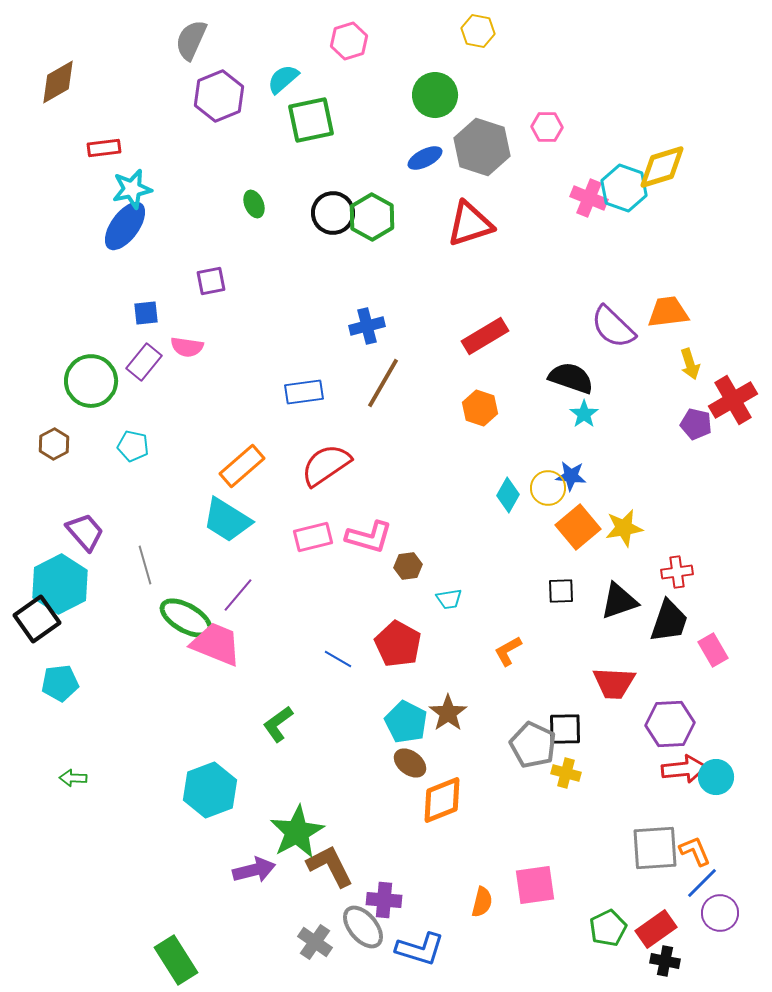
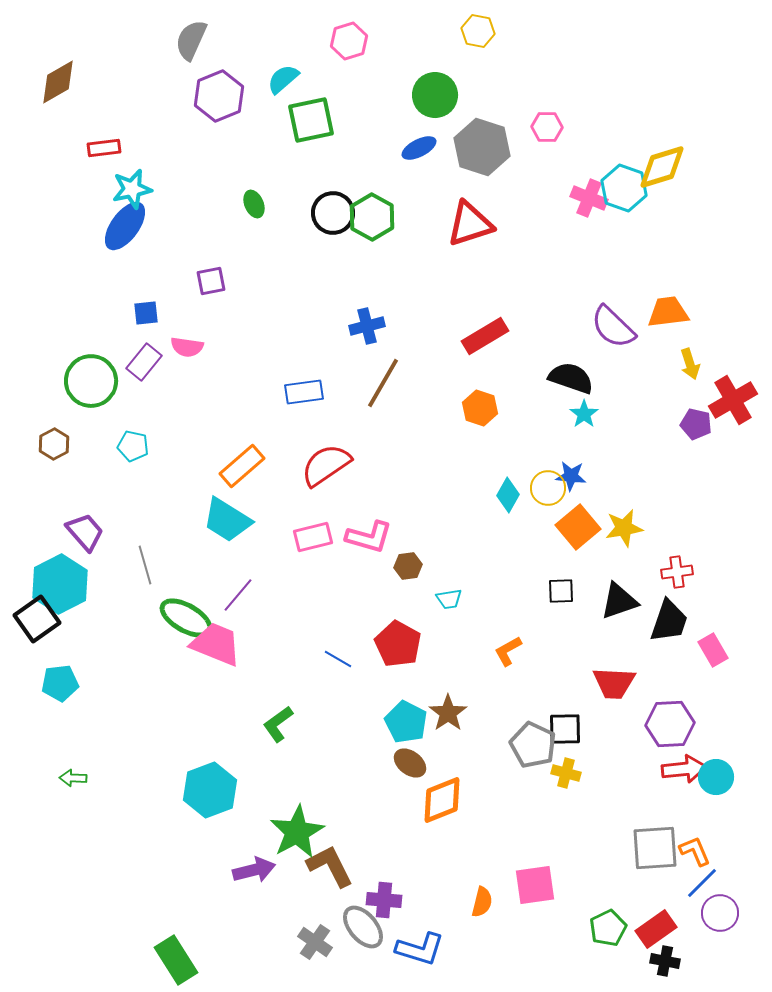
blue ellipse at (425, 158): moved 6 px left, 10 px up
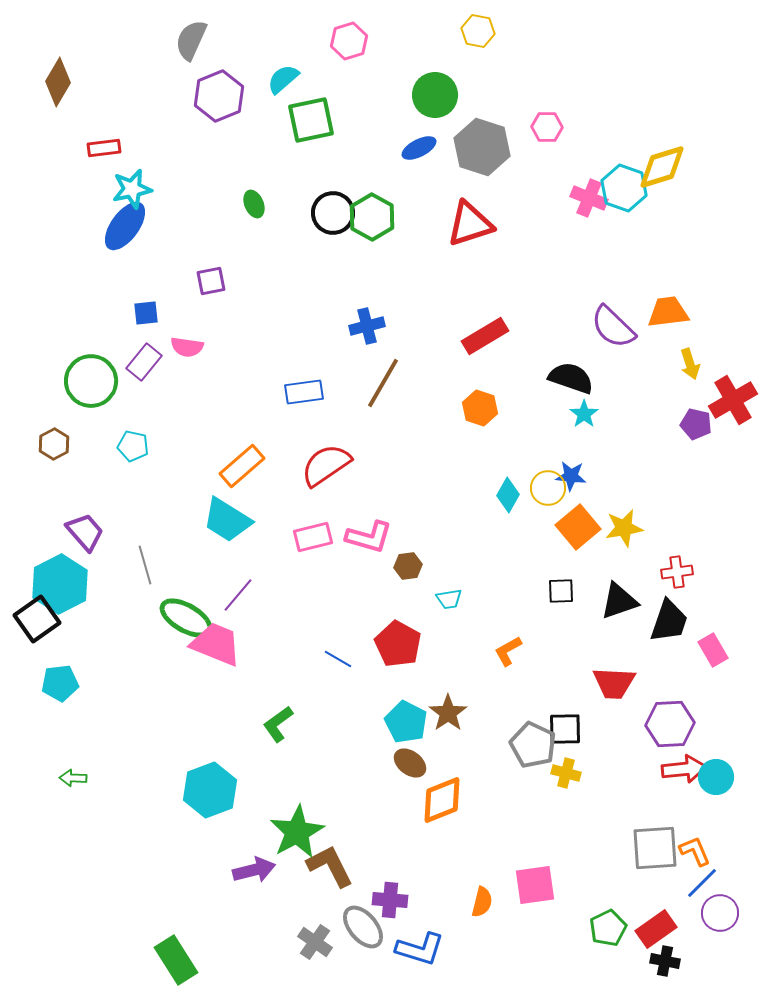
brown diamond at (58, 82): rotated 30 degrees counterclockwise
purple cross at (384, 900): moved 6 px right
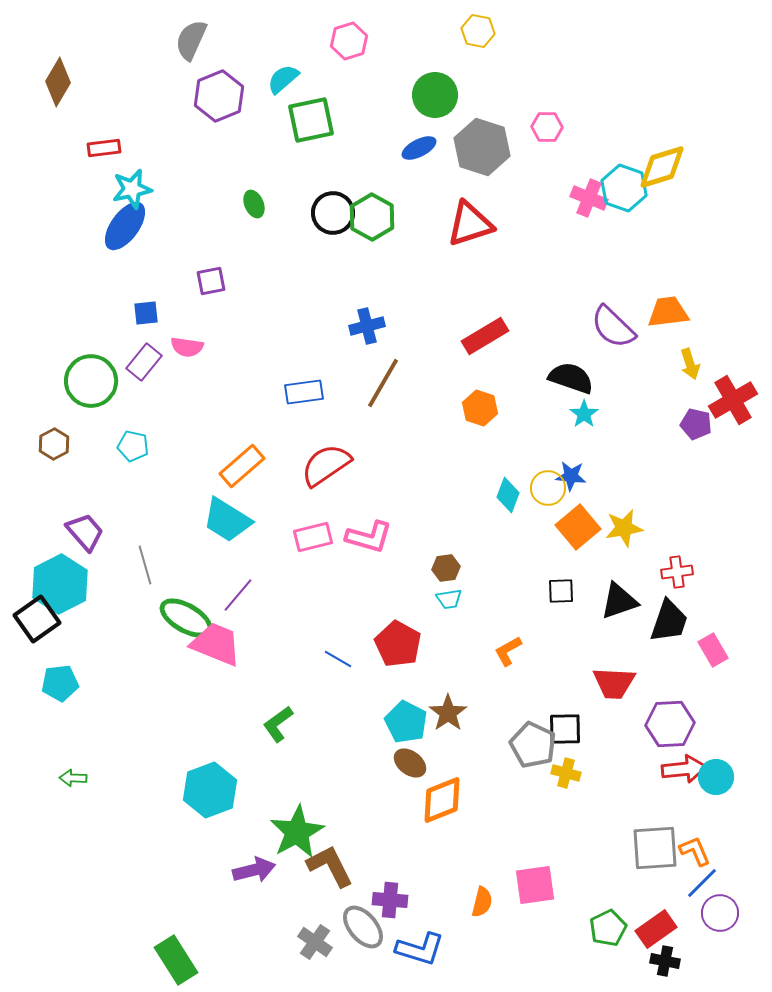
cyan diamond at (508, 495): rotated 8 degrees counterclockwise
brown hexagon at (408, 566): moved 38 px right, 2 px down
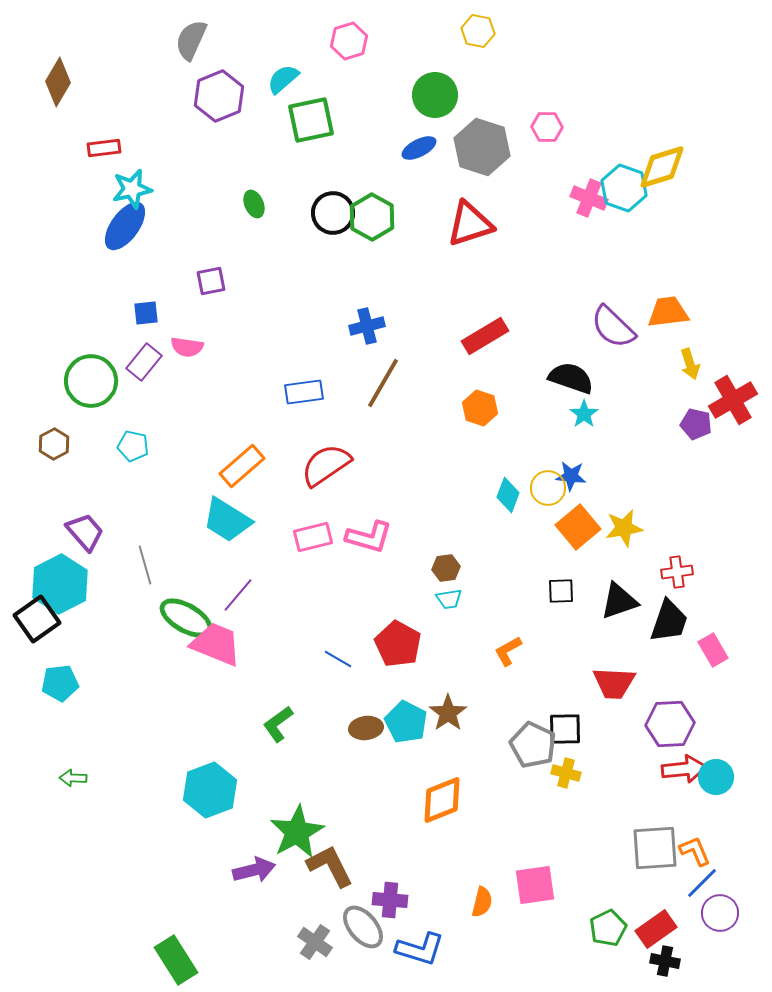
brown ellipse at (410, 763): moved 44 px left, 35 px up; rotated 44 degrees counterclockwise
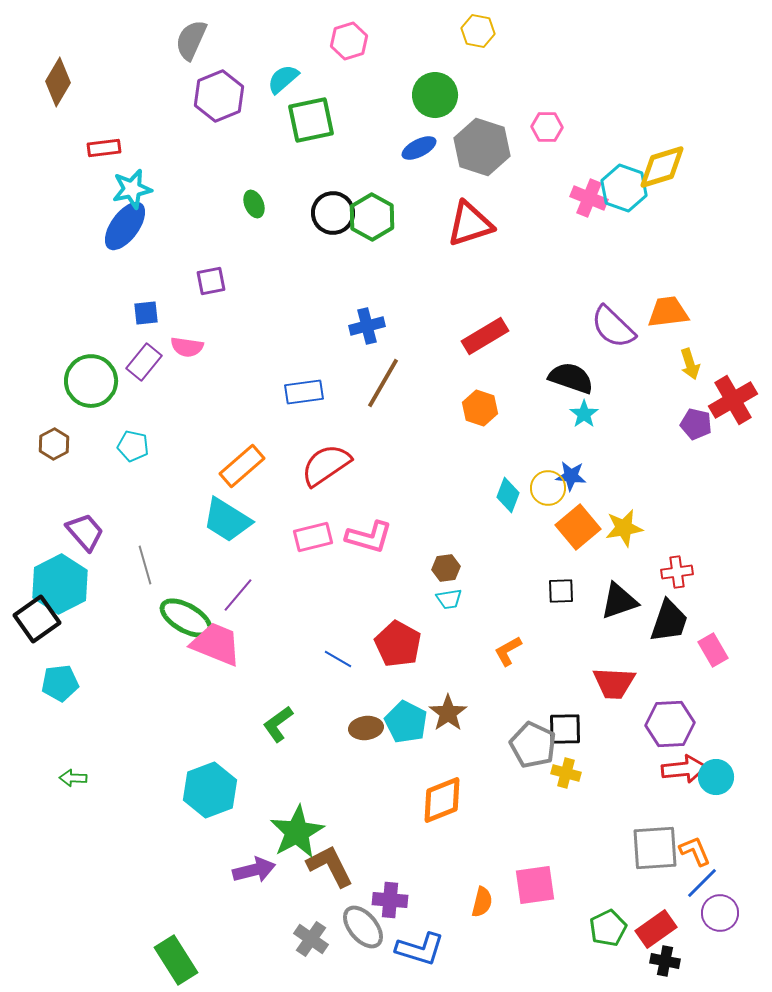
gray cross at (315, 942): moved 4 px left, 3 px up
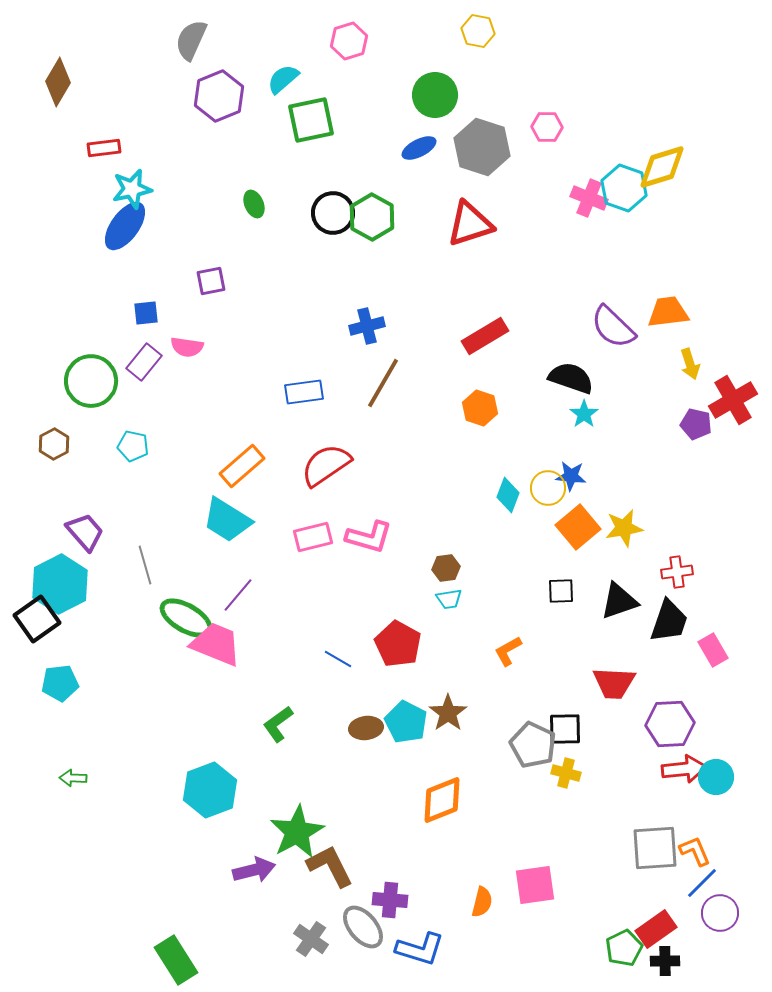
green pentagon at (608, 928): moved 16 px right, 20 px down
black cross at (665, 961): rotated 12 degrees counterclockwise
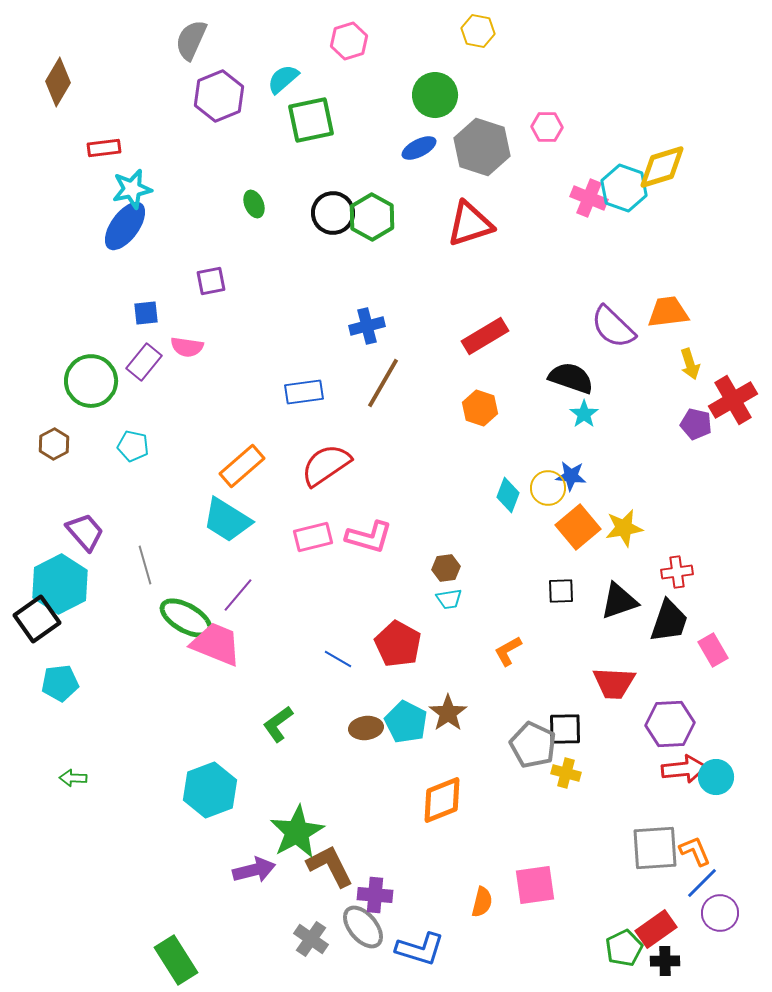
purple cross at (390, 900): moved 15 px left, 5 px up
